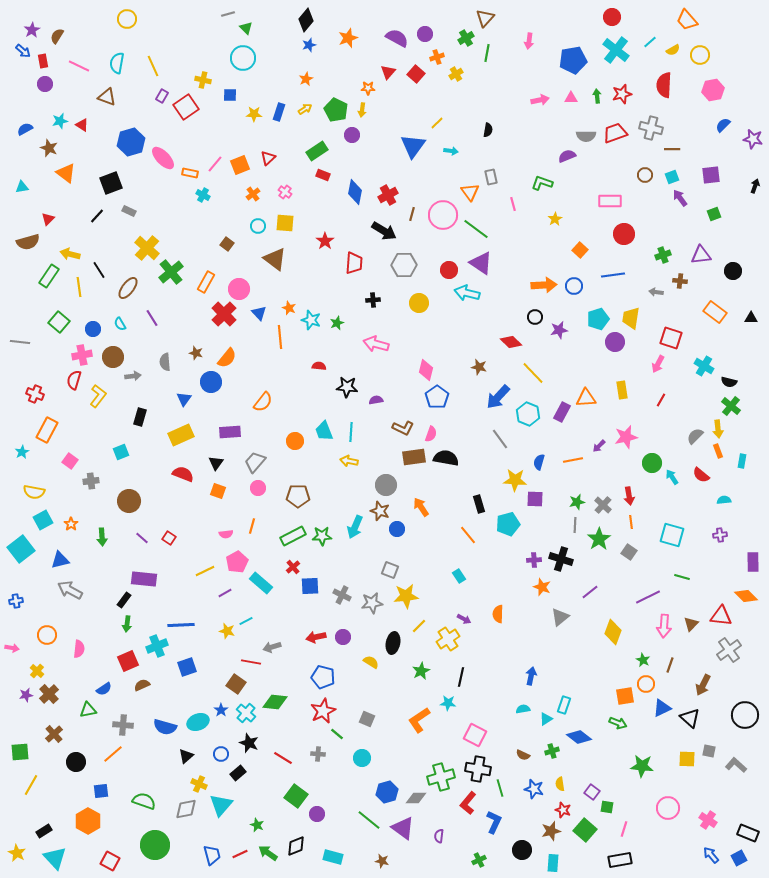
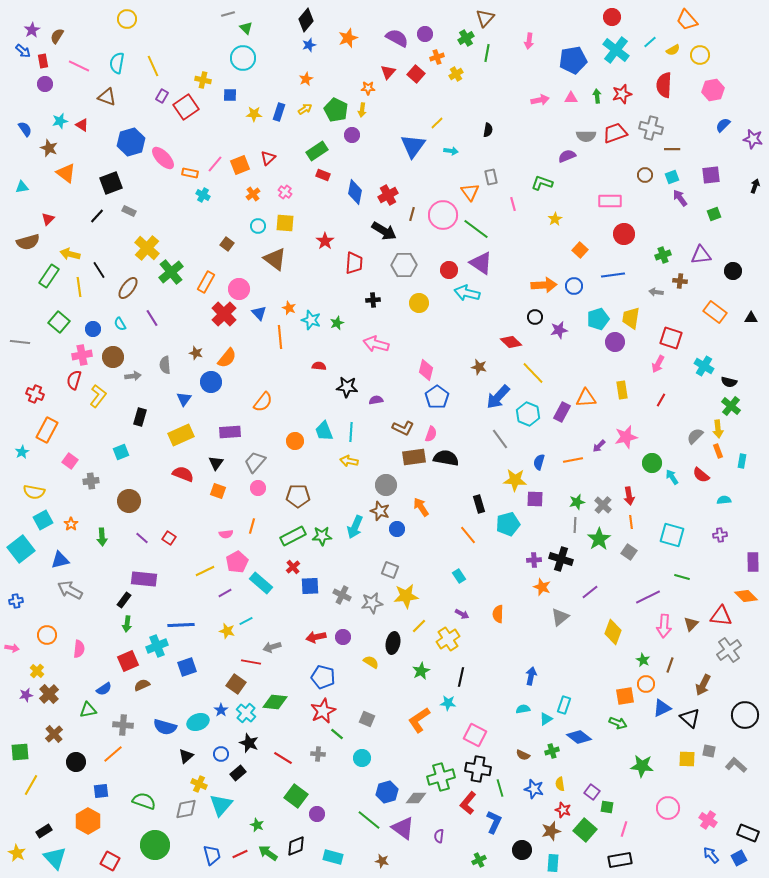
blue semicircle at (25, 129): rotated 84 degrees clockwise
gray semicircle at (165, 362): moved 3 px down
purple arrow at (464, 619): moved 2 px left, 5 px up
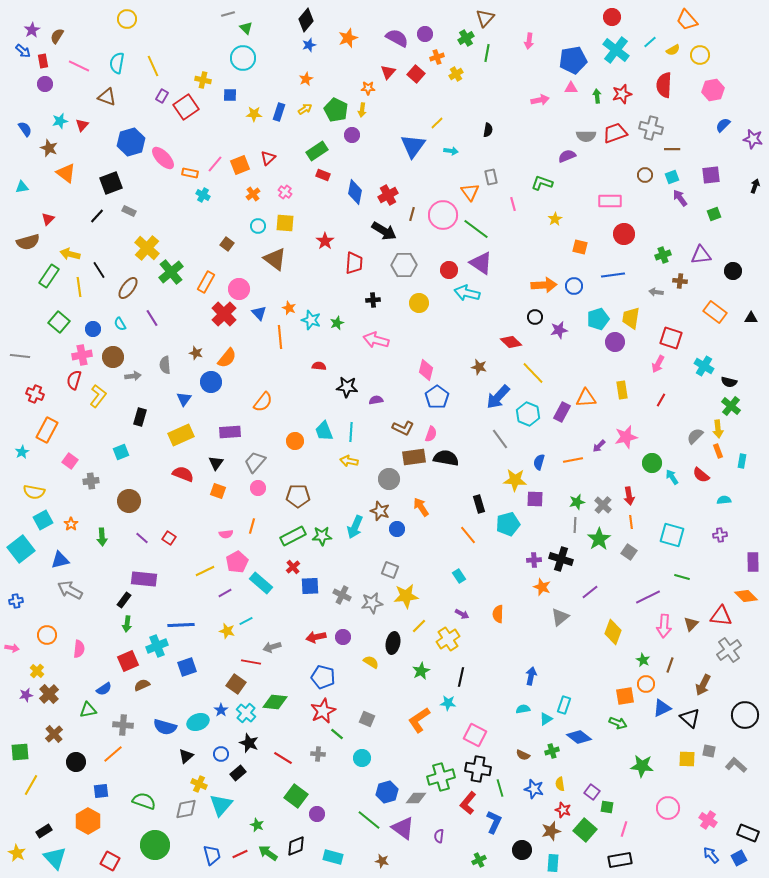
pink triangle at (571, 98): moved 10 px up
red triangle at (82, 125): rotated 40 degrees clockwise
orange square at (580, 250): moved 3 px up; rotated 28 degrees counterclockwise
gray line at (20, 342): moved 14 px down
pink arrow at (376, 344): moved 4 px up
gray circle at (386, 485): moved 3 px right, 6 px up
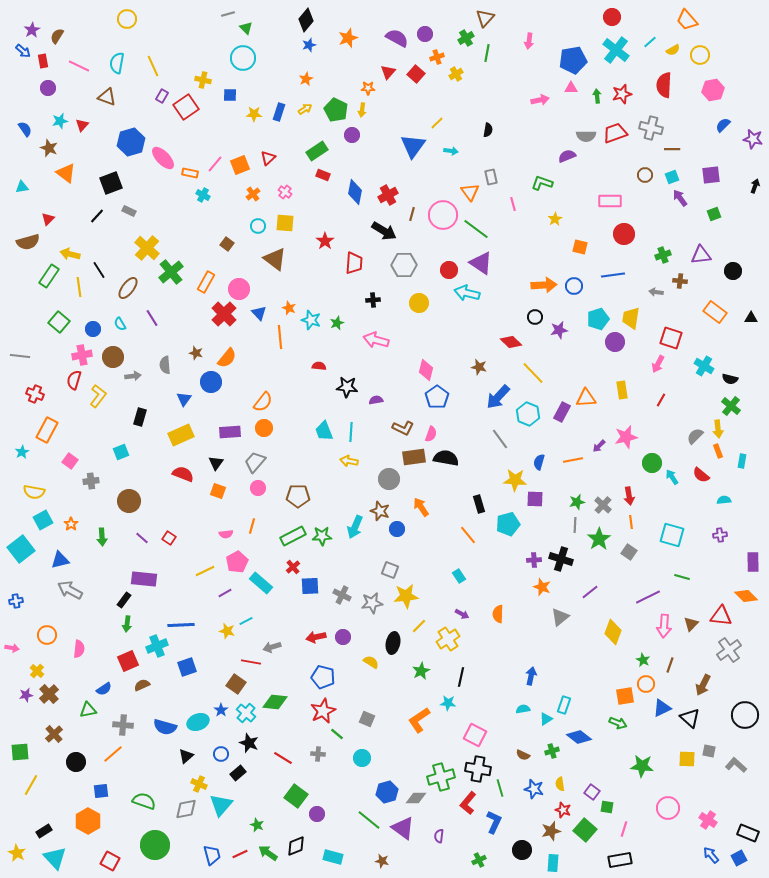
purple circle at (45, 84): moved 3 px right, 4 px down
black semicircle at (729, 382): moved 1 px right, 3 px up
orange circle at (295, 441): moved 31 px left, 13 px up
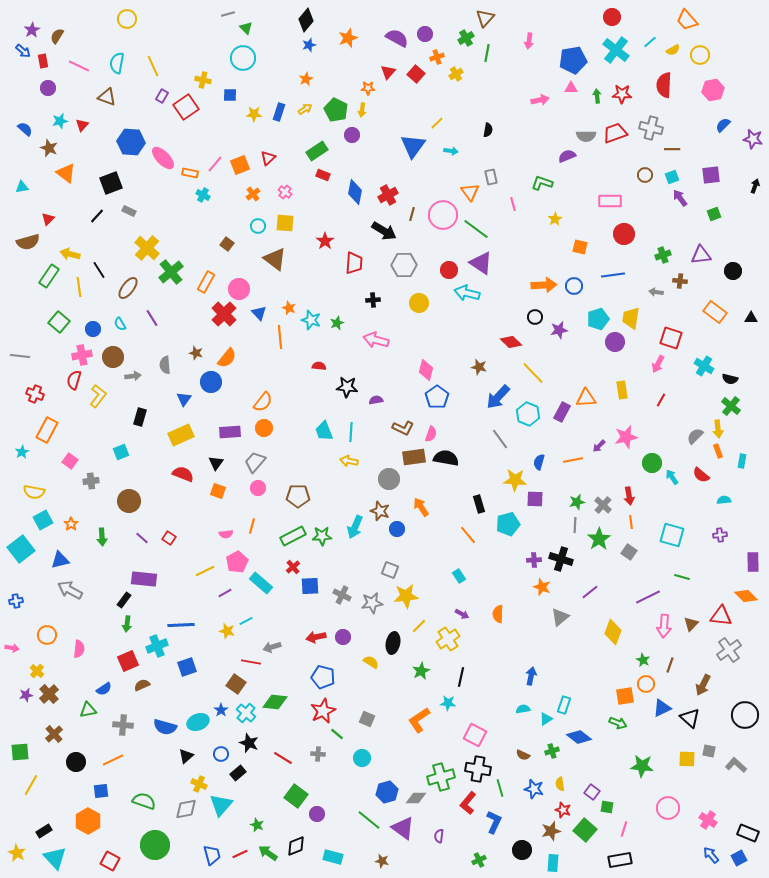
red star at (622, 94): rotated 18 degrees clockwise
blue semicircle at (25, 129): rotated 14 degrees counterclockwise
blue hexagon at (131, 142): rotated 20 degrees clockwise
orange line at (113, 754): moved 6 px down; rotated 15 degrees clockwise
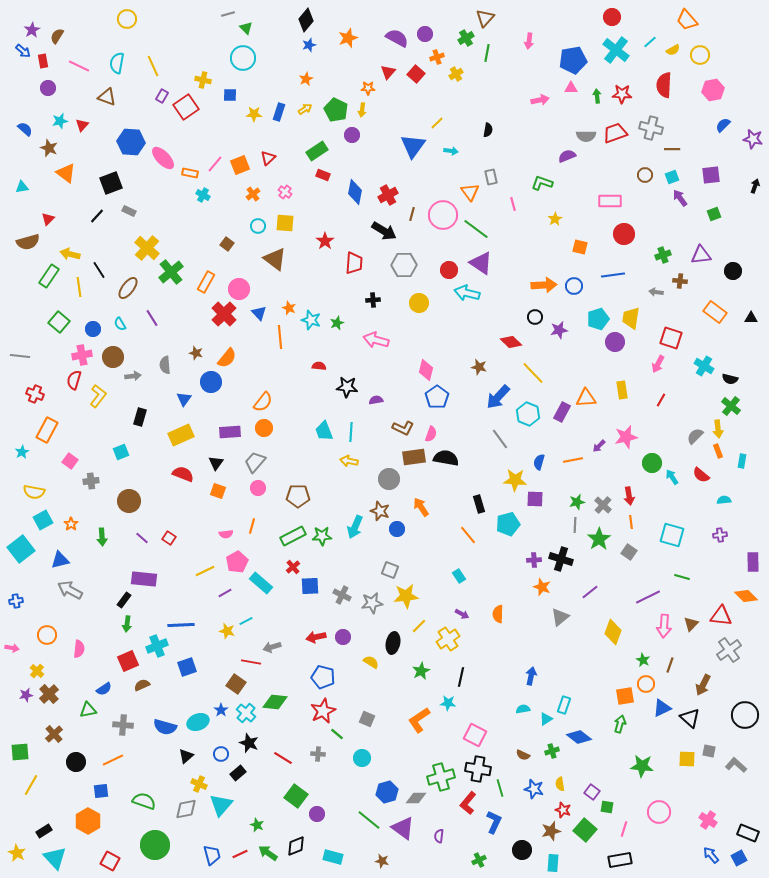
green arrow at (618, 723): moved 2 px right, 1 px down; rotated 96 degrees counterclockwise
pink circle at (668, 808): moved 9 px left, 4 px down
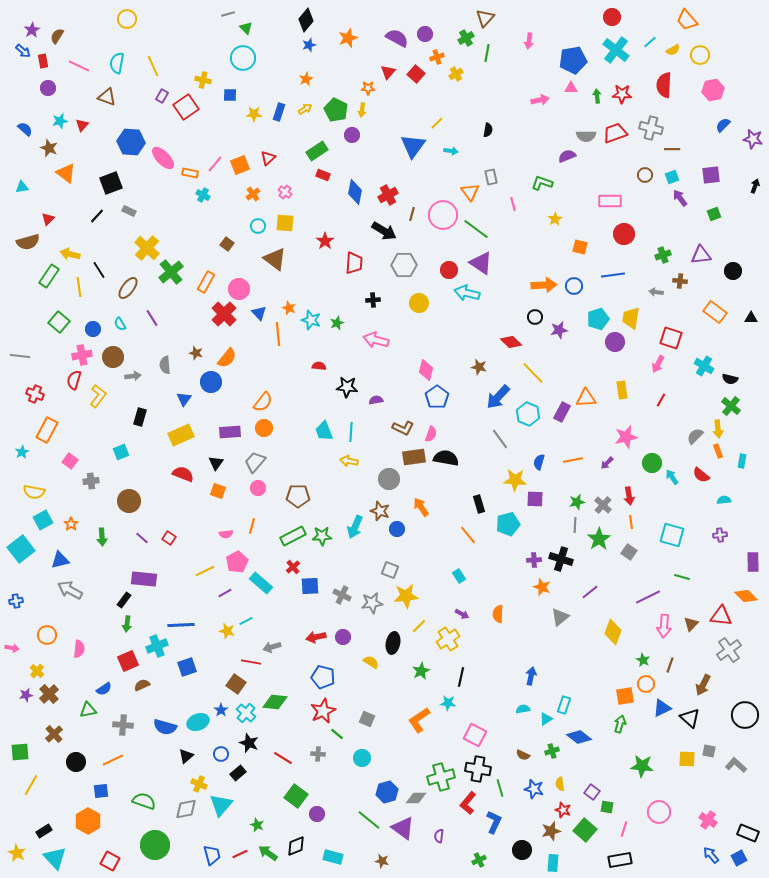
orange line at (280, 337): moved 2 px left, 3 px up
purple arrow at (599, 446): moved 8 px right, 17 px down
